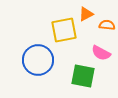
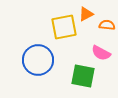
yellow square: moved 3 px up
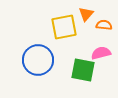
orange triangle: rotated 21 degrees counterclockwise
orange semicircle: moved 3 px left
pink semicircle: rotated 138 degrees clockwise
green square: moved 6 px up
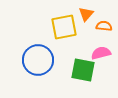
orange semicircle: moved 1 px down
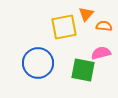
blue circle: moved 3 px down
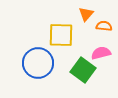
yellow square: moved 3 px left, 8 px down; rotated 12 degrees clockwise
green square: rotated 25 degrees clockwise
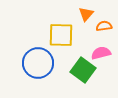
orange semicircle: rotated 14 degrees counterclockwise
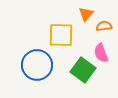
pink semicircle: rotated 96 degrees counterclockwise
blue circle: moved 1 px left, 2 px down
